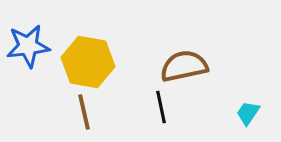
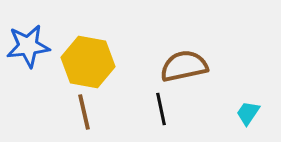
black line: moved 2 px down
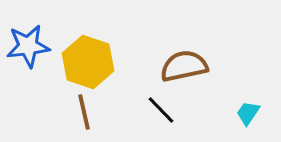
yellow hexagon: rotated 9 degrees clockwise
black line: moved 1 px down; rotated 32 degrees counterclockwise
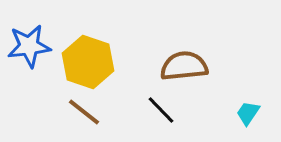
blue star: moved 1 px right
brown semicircle: rotated 6 degrees clockwise
brown line: rotated 39 degrees counterclockwise
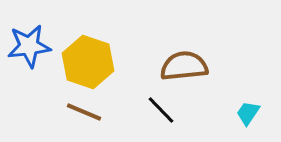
brown line: rotated 15 degrees counterclockwise
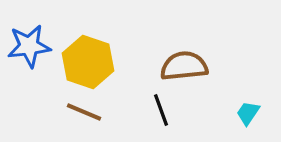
black line: rotated 24 degrees clockwise
